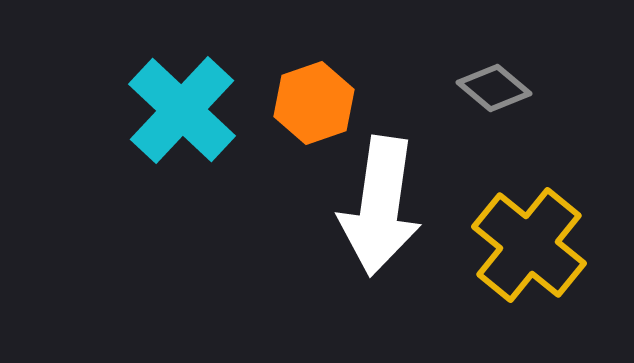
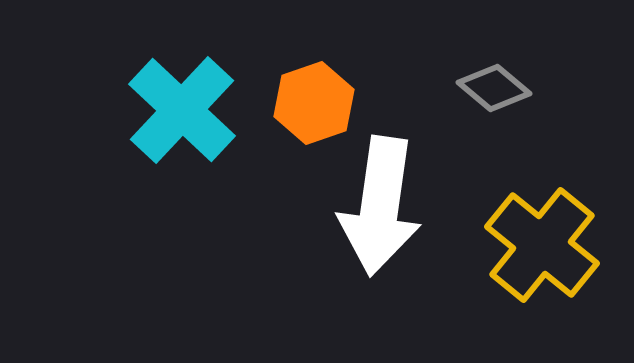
yellow cross: moved 13 px right
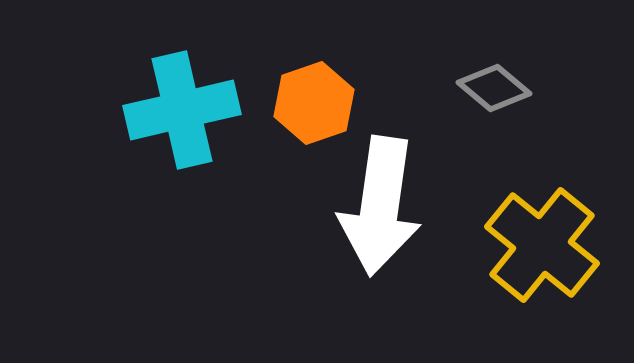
cyan cross: rotated 34 degrees clockwise
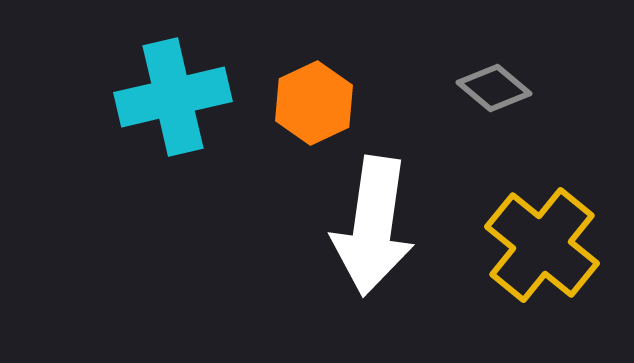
orange hexagon: rotated 6 degrees counterclockwise
cyan cross: moved 9 px left, 13 px up
white arrow: moved 7 px left, 20 px down
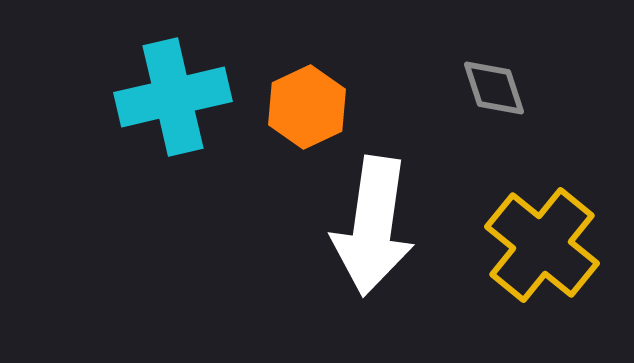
gray diamond: rotated 32 degrees clockwise
orange hexagon: moved 7 px left, 4 px down
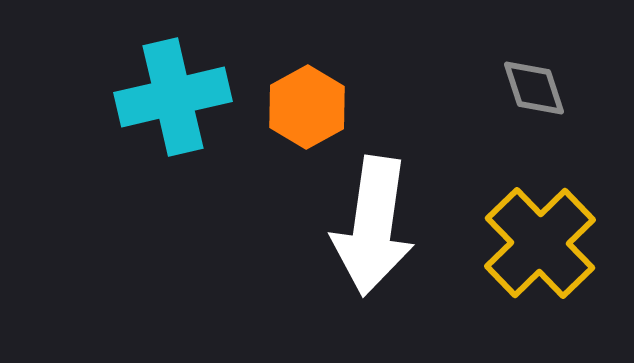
gray diamond: moved 40 px right
orange hexagon: rotated 4 degrees counterclockwise
yellow cross: moved 2 px left, 2 px up; rotated 7 degrees clockwise
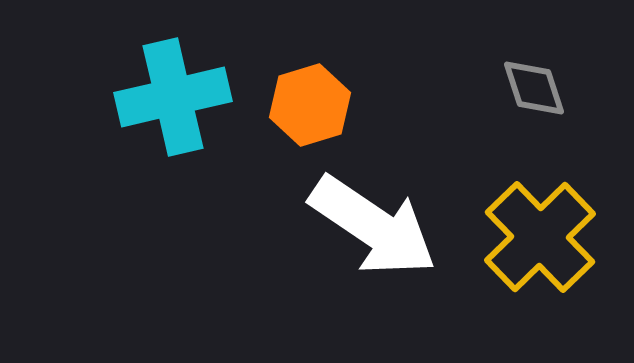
orange hexagon: moved 3 px right, 2 px up; rotated 12 degrees clockwise
white arrow: rotated 64 degrees counterclockwise
yellow cross: moved 6 px up
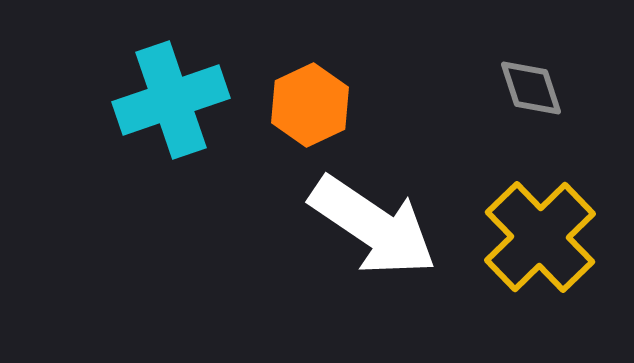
gray diamond: moved 3 px left
cyan cross: moved 2 px left, 3 px down; rotated 6 degrees counterclockwise
orange hexagon: rotated 8 degrees counterclockwise
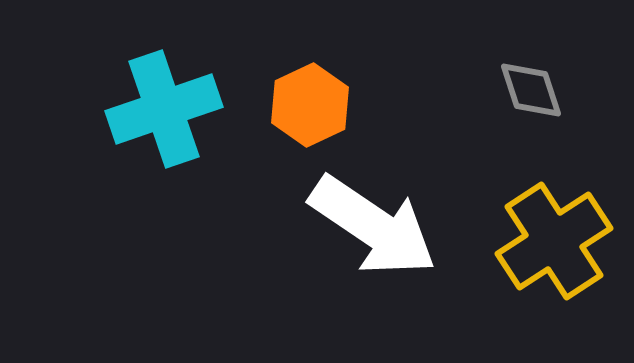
gray diamond: moved 2 px down
cyan cross: moved 7 px left, 9 px down
yellow cross: moved 14 px right, 4 px down; rotated 11 degrees clockwise
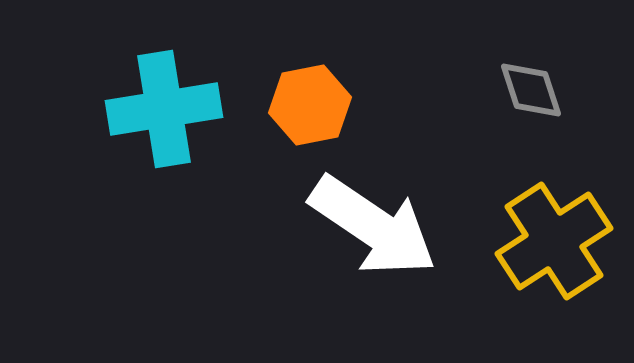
orange hexagon: rotated 14 degrees clockwise
cyan cross: rotated 10 degrees clockwise
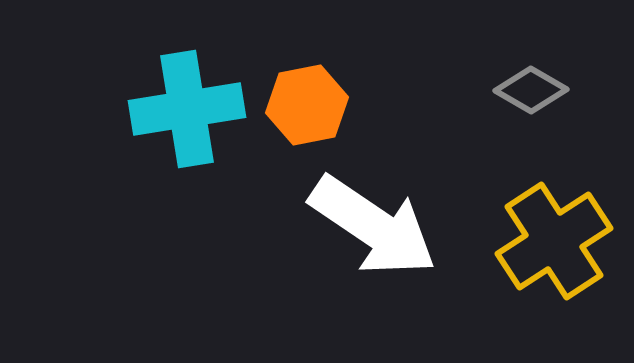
gray diamond: rotated 42 degrees counterclockwise
orange hexagon: moved 3 px left
cyan cross: moved 23 px right
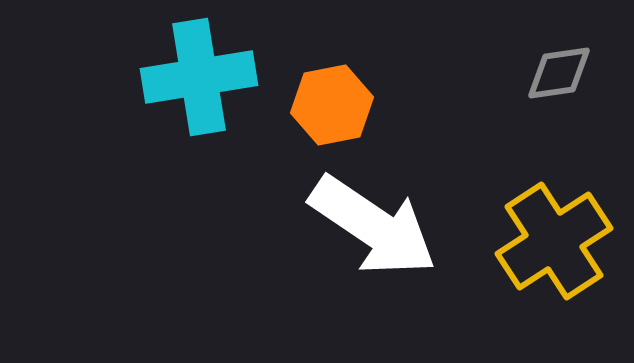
gray diamond: moved 28 px right, 17 px up; rotated 38 degrees counterclockwise
orange hexagon: moved 25 px right
cyan cross: moved 12 px right, 32 px up
